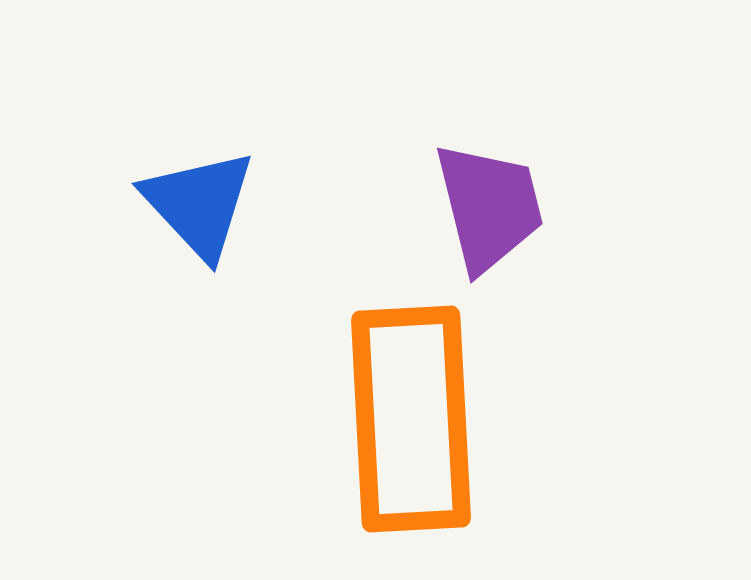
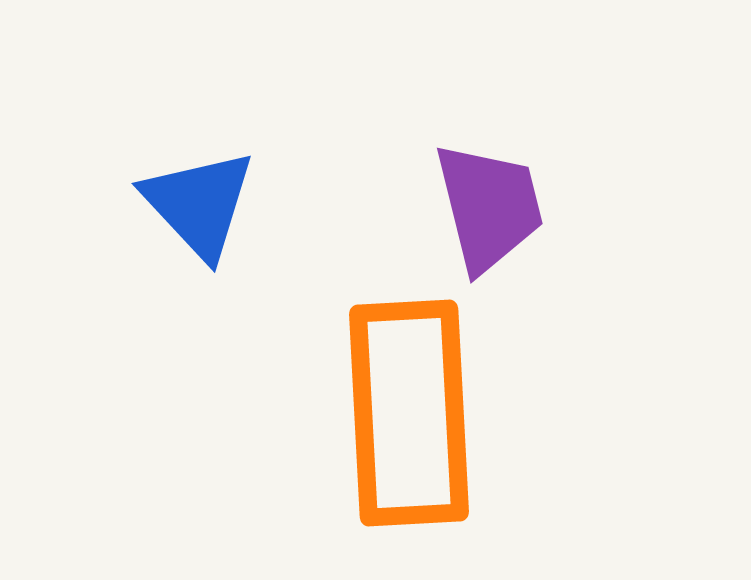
orange rectangle: moved 2 px left, 6 px up
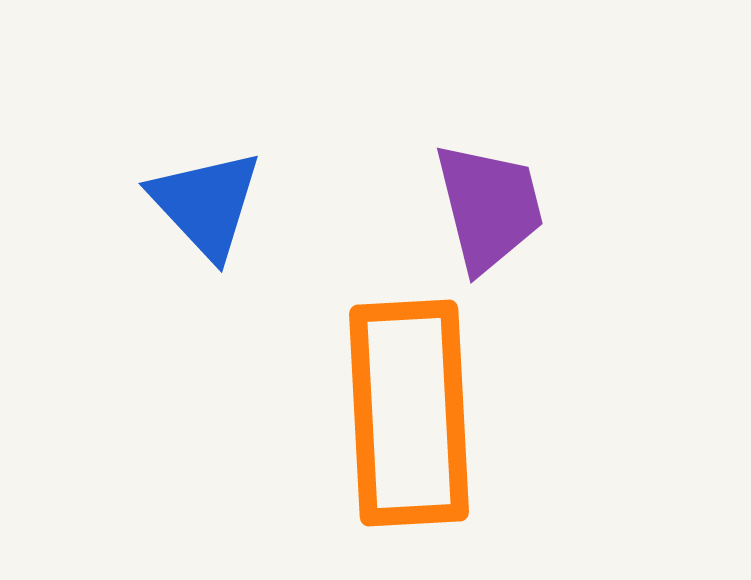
blue triangle: moved 7 px right
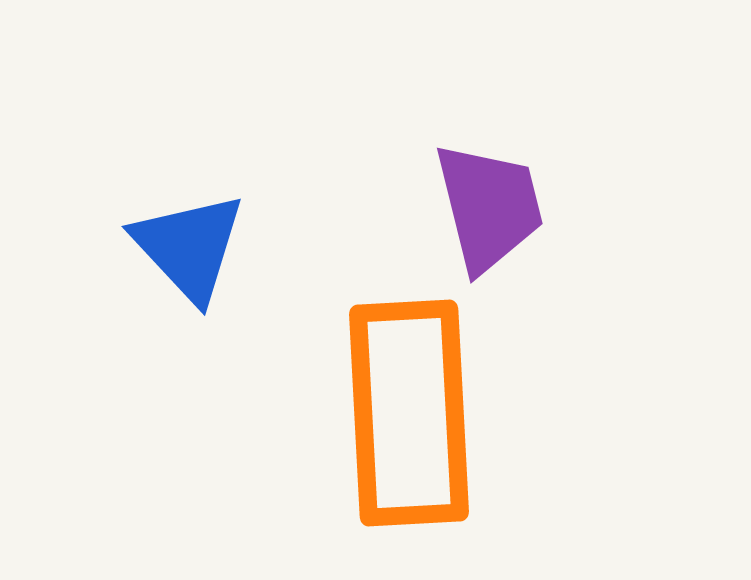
blue triangle: moved 17 px left, 43 px down
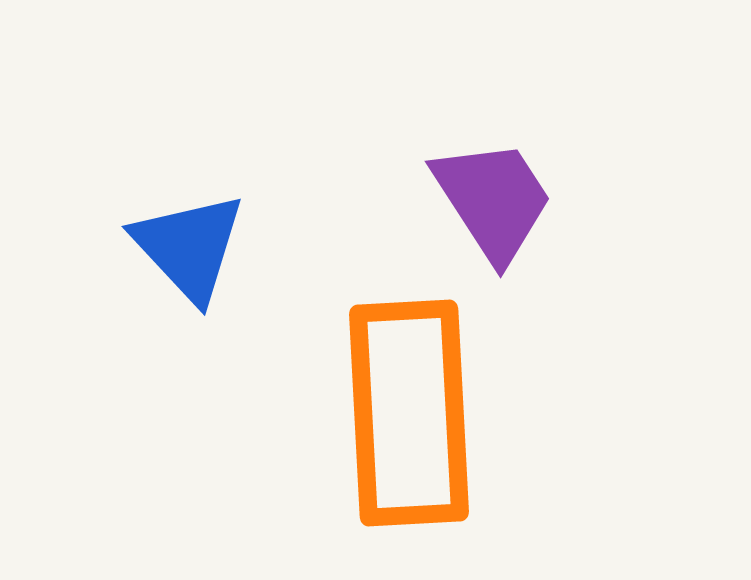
purple trapezoid: moved 4 px right, 7 px up; rotated 19 degrees counterclockwise
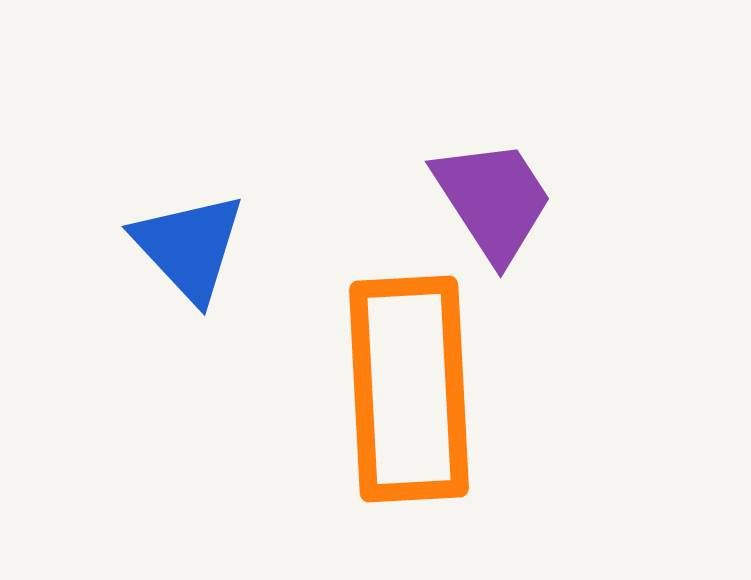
orange rectangle: moved 24 px up
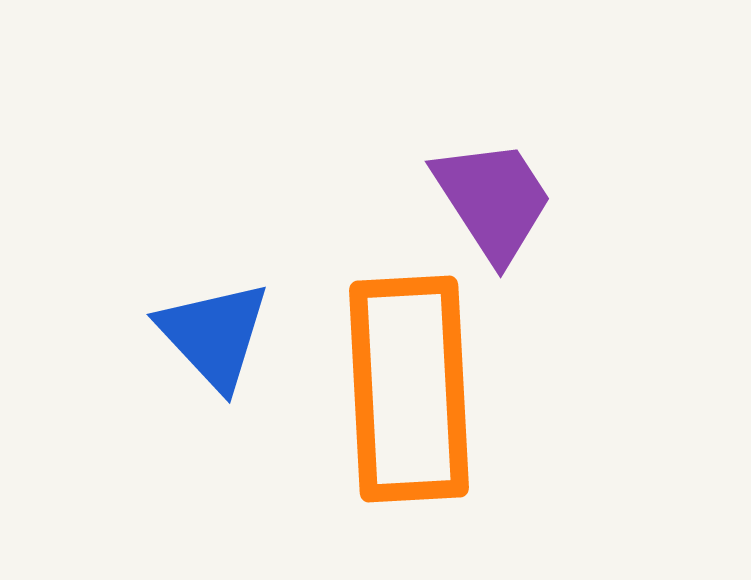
blue triangle: moved 25 px right, 88 px down
